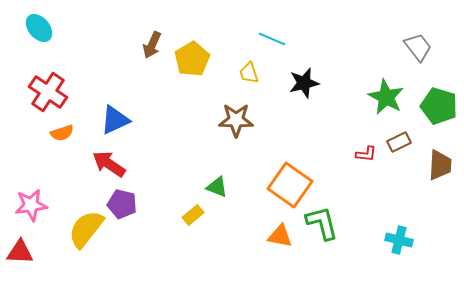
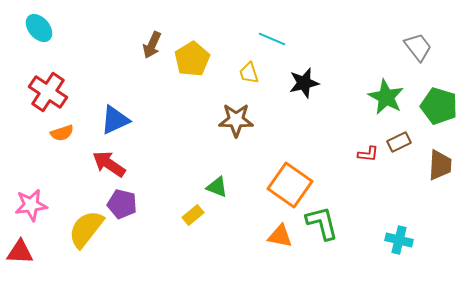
red L-shape: moved 2 px right
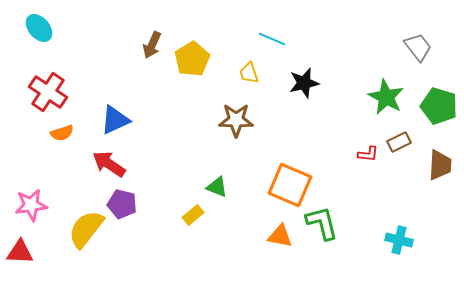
orange square: rotated 12 degrees counterclockwise
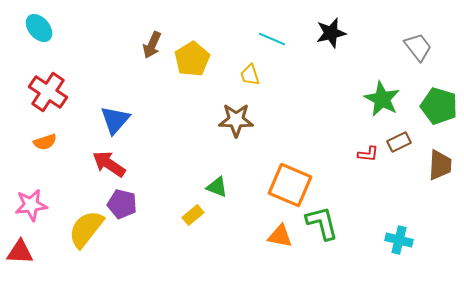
yellow trapezoid: moved 1 px right, 2 px down
black star: moved 27 px right, 50 px up
green star: moved 4 px left, 2 px down
blue triangle: rotated 24 degrees counterclockwise
orange semicircle: moved 17 px left, 9 px down
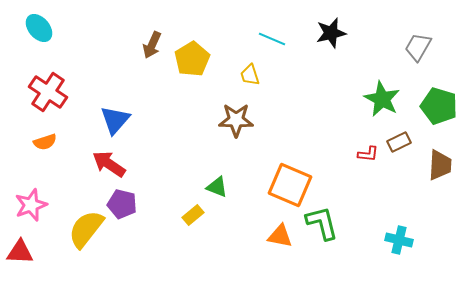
gray trapezoid: rotated 112 degrees counterclockwise
pink star: rotated 12 degrees counterclockwise
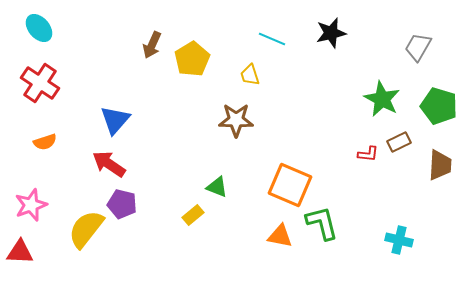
red cross: moved 8 px left, 9 px up
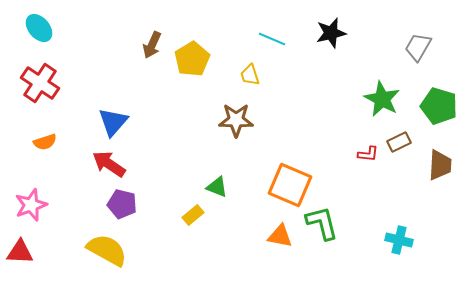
blue triangle: moved 2 px left, 2 px down
yellow semicircle: moved 21 px right, 21 px down; rotated 81 degrees clockwise
